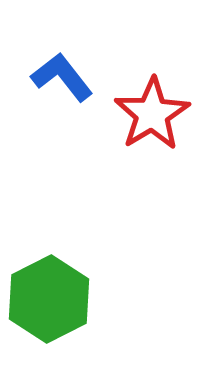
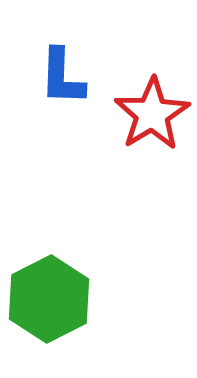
blue L-shape: rotated 140 degrees counterclockwise
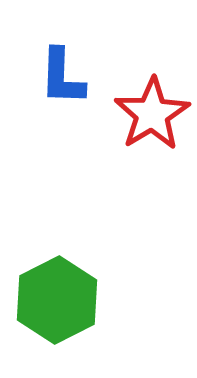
green hexagon: moved 8 px right, 1 px down
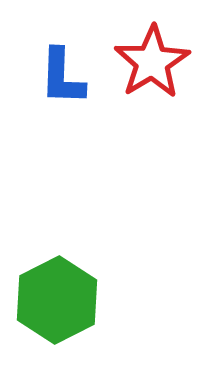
red star: moved 52 px up
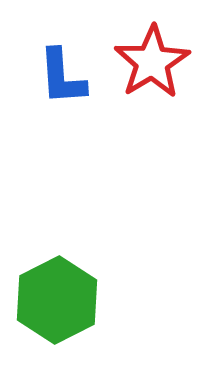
blue L-shape: rotated 6 degrees counterclockwise
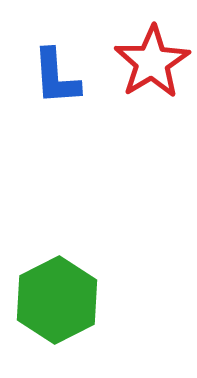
blue L-shape: moved 6 px left
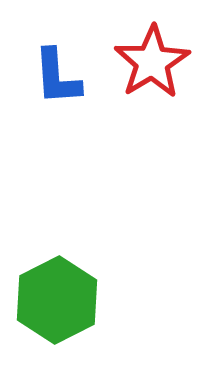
blue L-shape: moved 1 px right
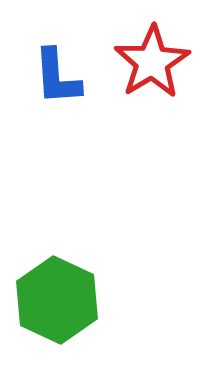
green hexagon: rotated 8 degrees counterclockwise
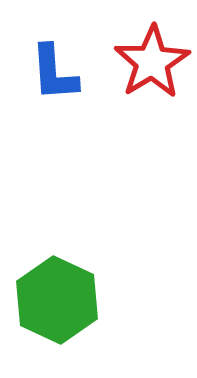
blue L-shape: moved 3 px left, 4 px up
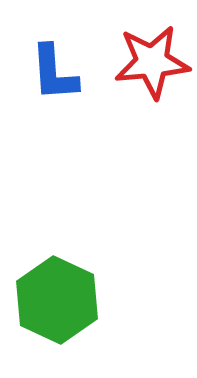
red star: rotated 26 degrees clockwise
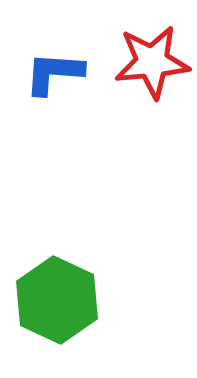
blue L-shape: rotated 98 degrees clockwise
